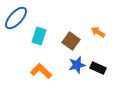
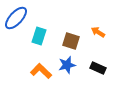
brown square: rotated 18 degrees counterclockwise
blue star: moved 10 px left
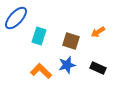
orange arrow: rotated 64 degrees counterclockwise
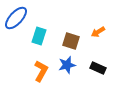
orange L-shape: rotated 75 degrees clockwise
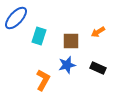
brown square: rotated 18 degrees counterclockwise
orange L-shape: moved 2 px right, 9 px down
